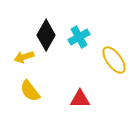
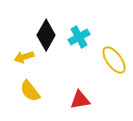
red triangle: moved 1 px down; rotated 10 degrees counterclockwise
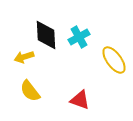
black diamond: rotated 32 degrees counterclockwise
red triangle: rotated 30 degrees clockwise
